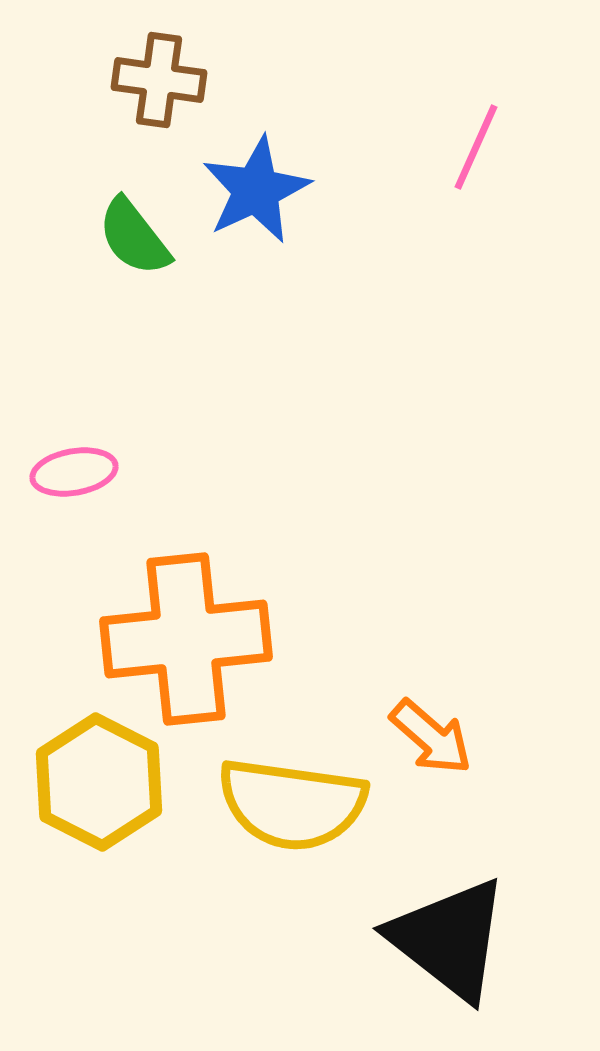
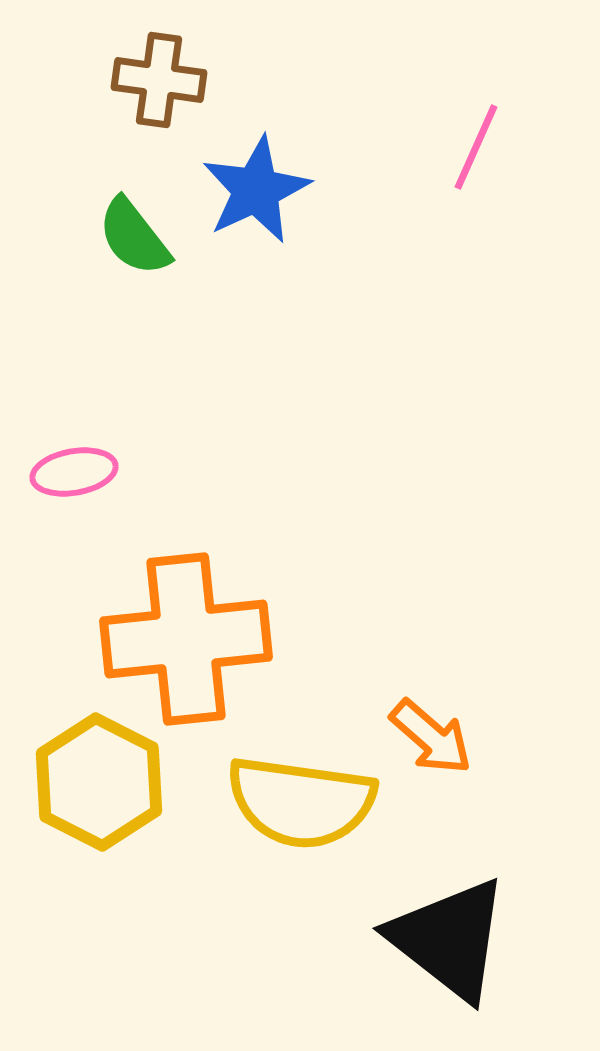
yellow semicircle: moved 9 px right, 2 px up
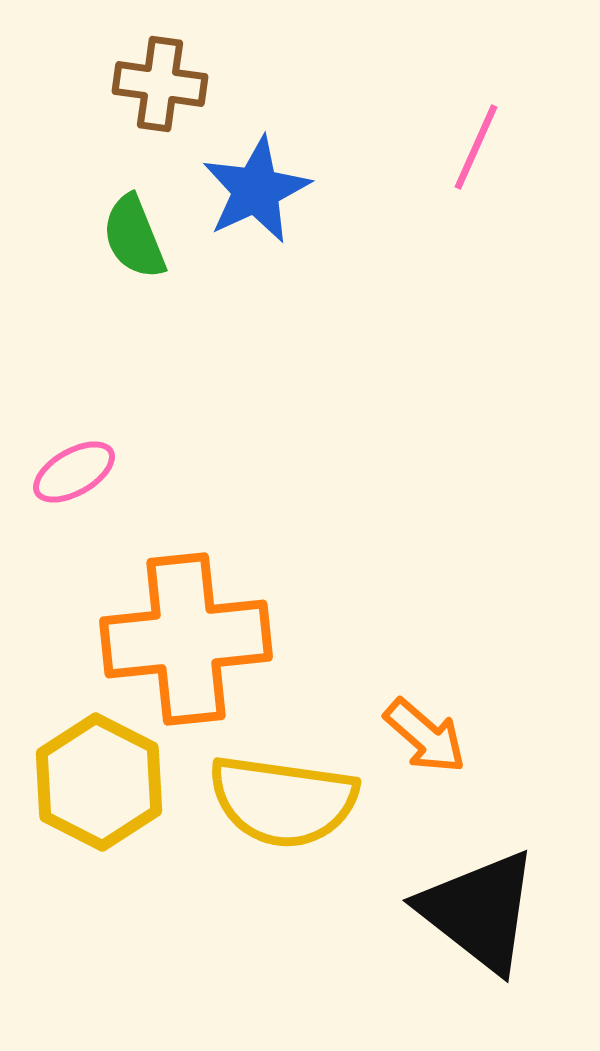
brown cross: moved 1 px right, 4 px down
green semicircle: rotated 16 degrees clockwise
pink ellipse: rotated 20 degrees counterclockwise
orange arrow: moved 6 px left, 1 px up
yellow semicircle: moved 18 px left, 1 px up
black triangle: moved 30 px right, 28 px up
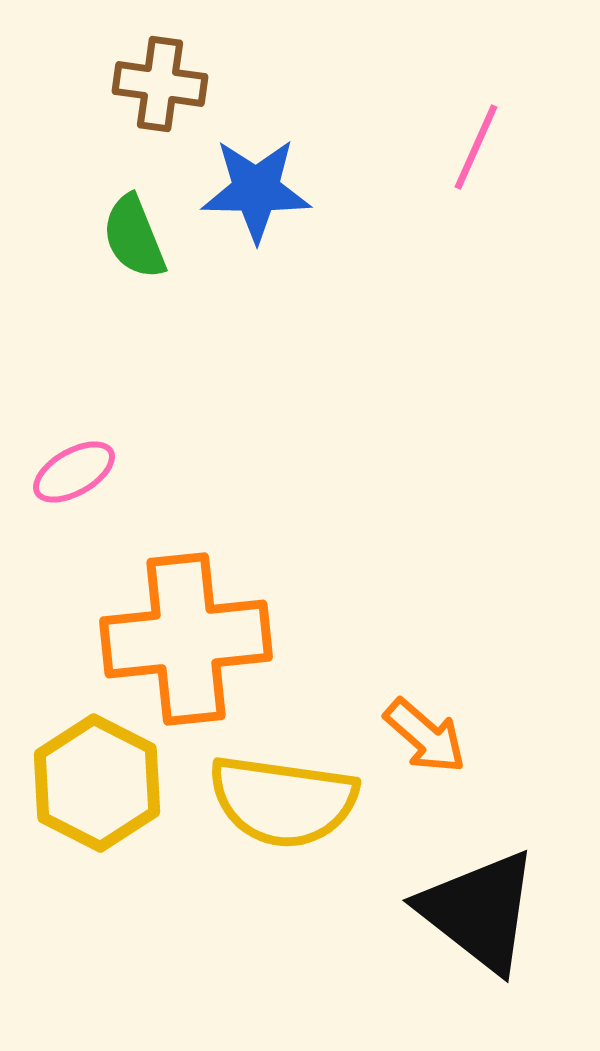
blue star: rotated 26 degrees clockwise
yellow hexagon: moved 2 px left, 1 px down
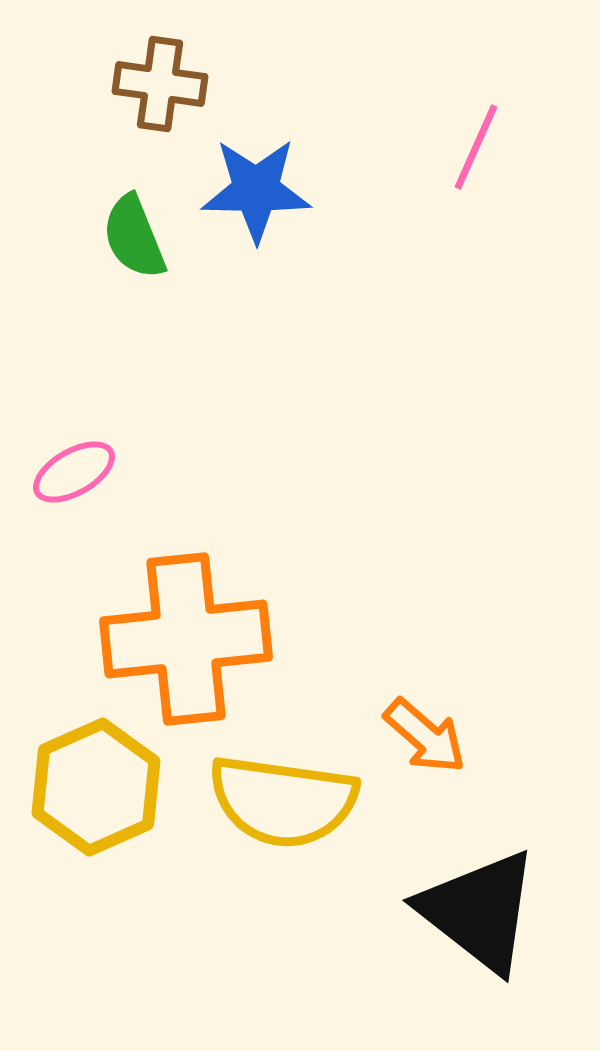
yellow hexagon: moved 1 px left, 4 px down; rotated 9 degrees clockwise
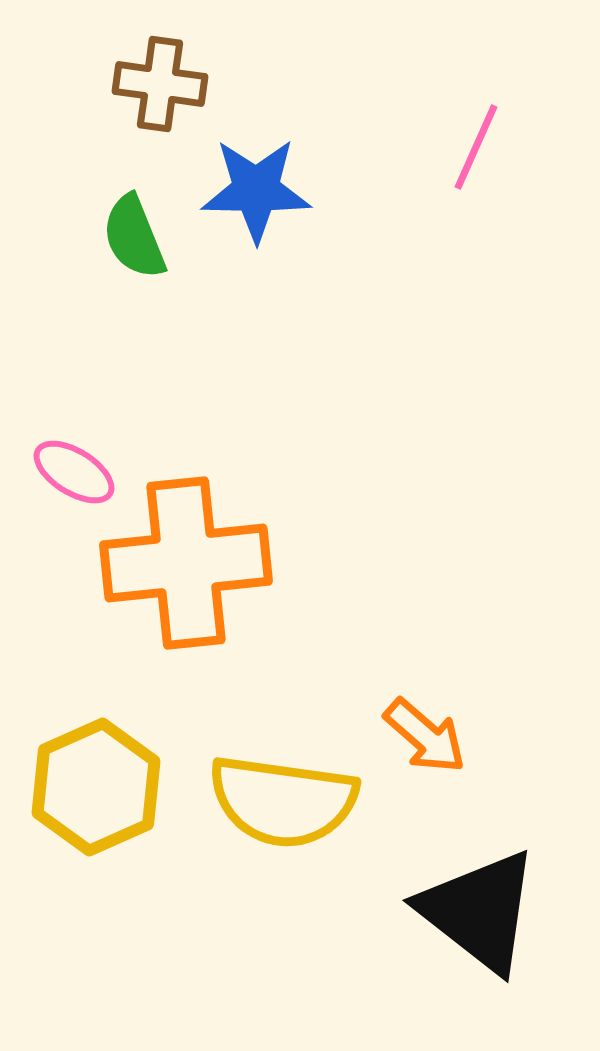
pink ellipse: rotated 62 degrees clockwise
orange cross: moved 76 px up
